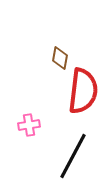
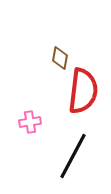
pink cross: moved 1 px right, 3 px up
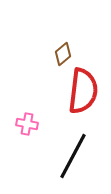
brown diamond: moved 3 px right, 4 px up; rotated 40 degrees clockwise
pink cross: moved 3 px left, 2 px down; rotated 20 degrees clockwise
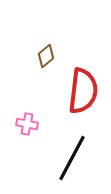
brown diamond: moved 17 px left, 2 px down
black line: moved 1 px left, 2 px down
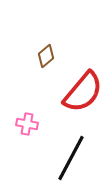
red semicircle: moved 1 px down; rotated 33 degrees clockwise
black line: moved 1 px left
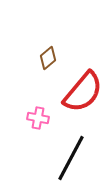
brown diamond: moved 2 px right, 2 px down
pink cross: moved 11 px right, 6 px up
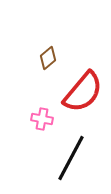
pink cross: moved 4 px right, 1 px down
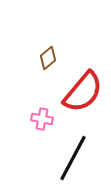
black line: moved 2 px right
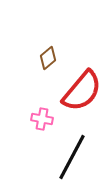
red semicircle: moved 1 px left, 1 px up
black line: moved 1 px left, 1 px up
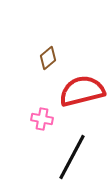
red semicircle: rotated 144 degrees counterclockwise
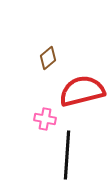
pink cross: moved 3 px right
black line: moved 5 px left, 2 px up; rotated 24 degrees counterclockwise
